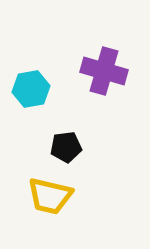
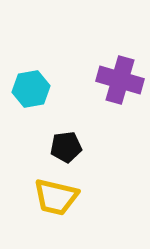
purple cross: moved 16 px right, 9 px down
yellow trapezoid: moved 6 px right, 1 px down
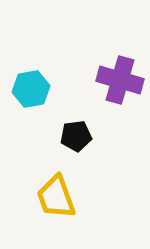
black pentagon: moved 10 px right, 11 px up
yellow trapezoid: rotated 57 degrees clockwise
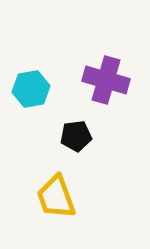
purple cross: moved 14 px left
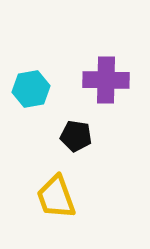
purple cross: rotated 15 degrees counterclockwise
black pentagon: rotated 16 degrees clockwise
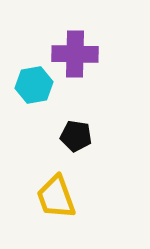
purple cross: moved 31 px left, 26 px up
cyan hexagon: moved 3 px right, 4 px up
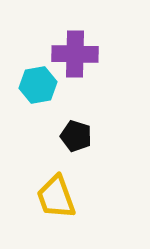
cyan hexagon: moved 4 px right
black pentagon: rotated 8 degrees clockwise
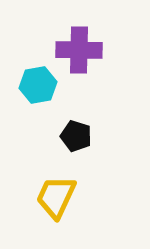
purple cross: moved 4 px right, 4 px up
yellow trapezoid: rotated 45 degrees clockwise
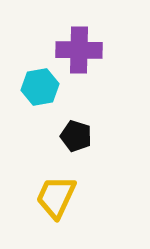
cyan hexagon: moved 2 px right, 2 px down
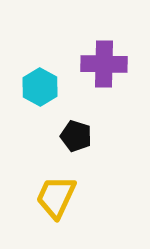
purple cross: moved 25 px right, 14 px down
cyan hexagon: rotated 21 degrees counterclockwise
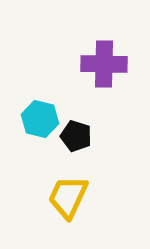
cyan hexagon: moved 32 px down; rotated 15 degrees counterclockwise
yellow trapezoid: moved 12 px right
